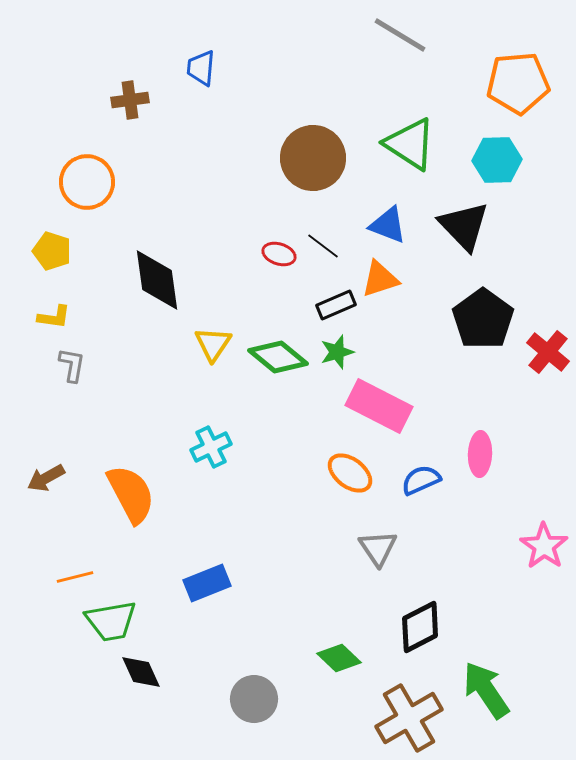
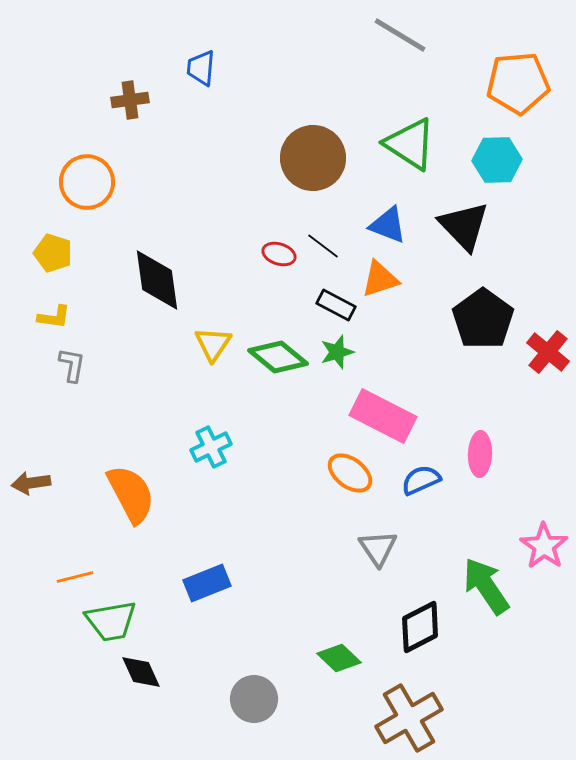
yellow pentagon at (52, 251): moved 1 px right, 2 px down
black rectangle at (336, 305): rotated 51 degrees clockwise
pink rectangle at (379, 406): moved 4 px right, 10 px down
brown arrow at (46, 478): moved 15 px left, 5 px down; rotated 21 degrees clockwise
green arrow at (486, 690): moved 104 px up
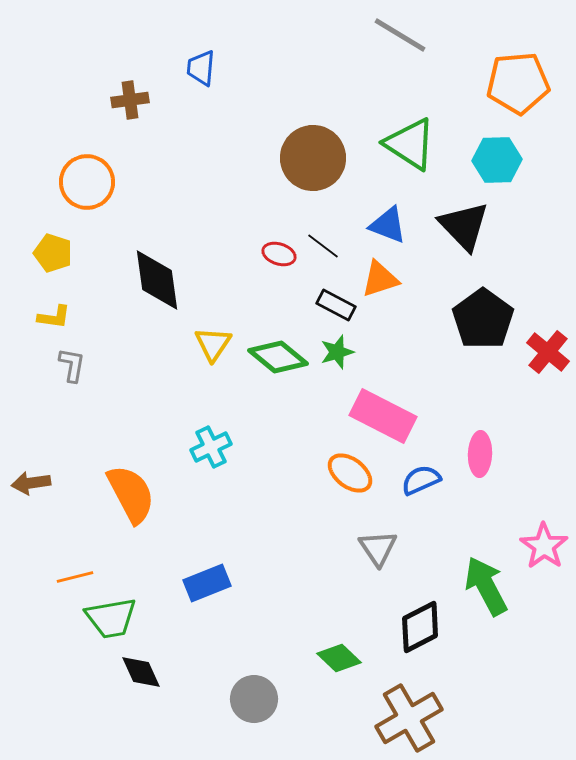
green arrow at (486, 586): rotated 6 degrees clockwise
green trapezoid at (111, 621): moved 3 px up
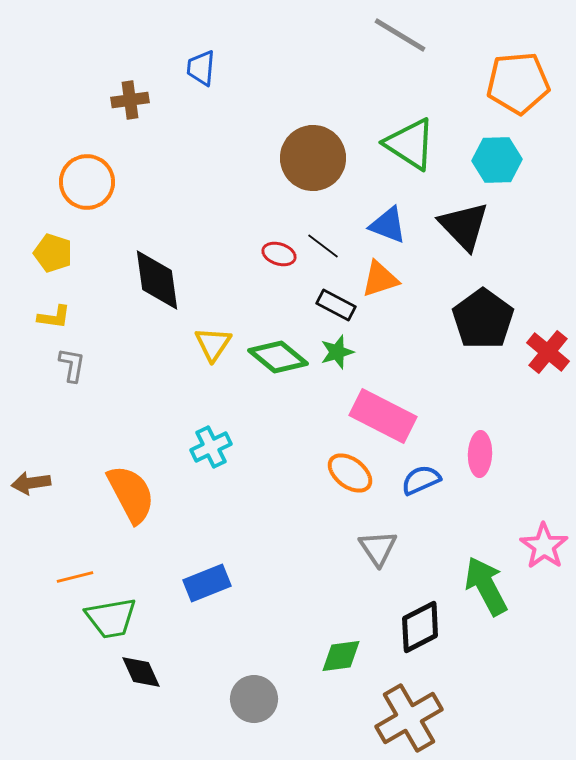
green diamond at (339, 658): moved 2 px right, 2 px up; rotated 51 degrees counterclockwise
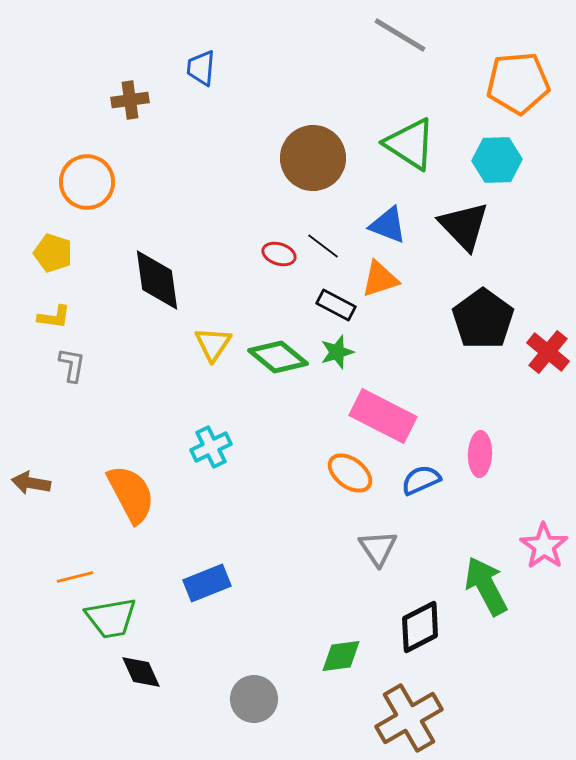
brown arrow at (31, 483): rotated 18 degrees clockwise
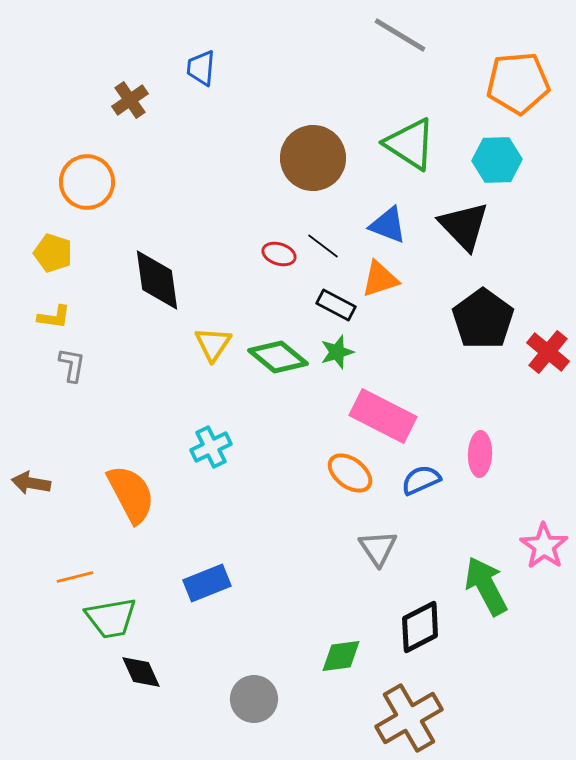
brown cross at (130, 100): rotated 27 degrees counterclockwise
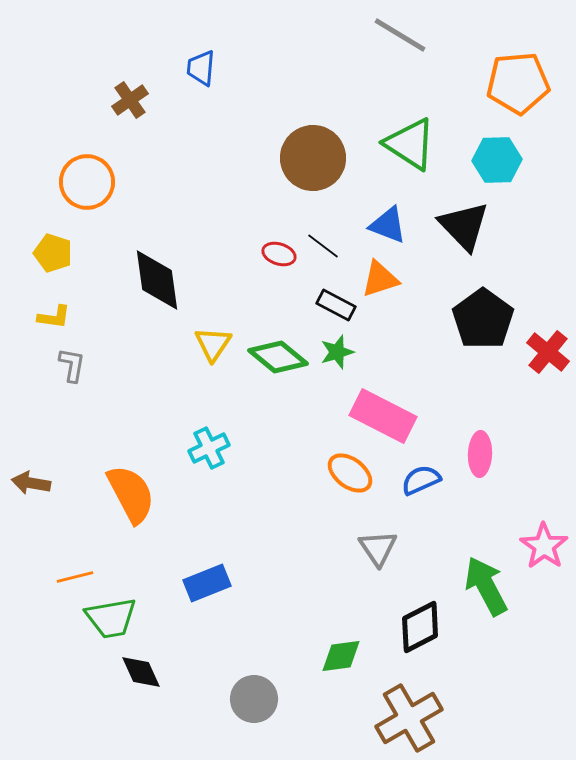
cyan cross at (211, 447): moved 2 px left, 1 px down
